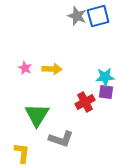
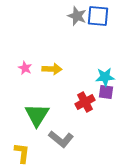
blue square: rotated 20 degrees clockwise
gray L-shape: rotated 20 degrees clockwise
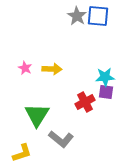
gray star: rotated 12 degrees clockwise
yellow L-shape: rotated 65 degrees clockwise
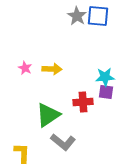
red cross: moved 2 px left; rotated 24 degrees clockwise
green triangle: moved 11 px right; rotated 24 degrees clockwise
gray L-shape: moved 2 px right, 3 px down
yellow L-shape: rotated 70 degrees counterclockwise
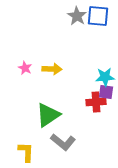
red cross: moved 13 px right
yellow L-shape: moved 4 px right, 1 px up
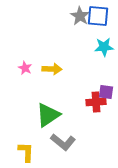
gray star: moved 3 px right
cyan star: moved 1 px left, 30 px up
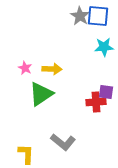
green triangle: moved 7 px left, 21 px up
yellow L-shape: moved 2 px down
